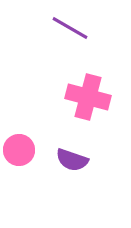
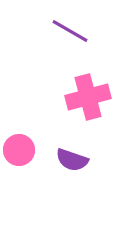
purple line: moved 3 px down
pink cross: rotated 30 degrees counterclockwise
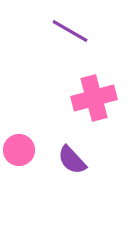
pink cross: moved 6 px right, 1 px down
purple semicircle: rotated 28 degrees clockwise
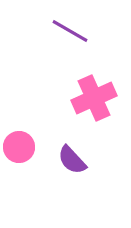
pink cross: rotated 9 degrees counterclockwise
pink circle: moved 3 px up
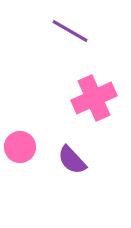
pink circle: moved 1 px right
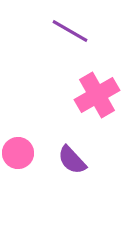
pink cross: moved 3 px right, 3 px up; rotated 6 degrees counterclockwise
pink circle: moved 2 px left, 6 px down
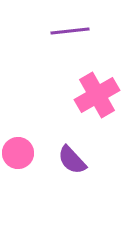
purple line: rotated 36 degrees counterclockwise
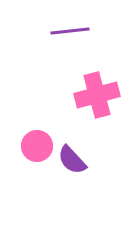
pink cross: rotated 15 degrees clockwise
pink circle: moved 19 px right, 7 px up
